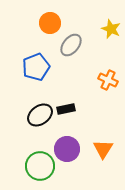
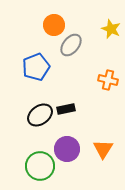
orange circle: moved 4 px right, 2 px down
orange cross: rotated 12 degrees counterclockwise
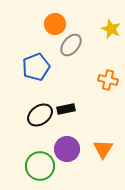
orange circle: moved 1 px right, 1 px up
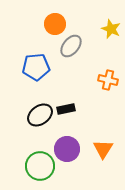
gray ellipse: moved 1 px down
blue pentagon: rotated 16 degrees clockwise
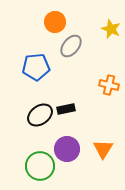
orange circle: moved 2 px up
orange cross: moved 1 px right, 5 px down
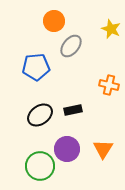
orange circle: moved 1 px left, 1 px up
black rectangle: moved 7 px right, 1 px down
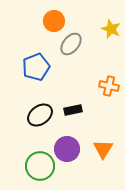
gray ellipse: moved 2 px up
blue pentagon: rotated 16 degrees counterclockwise
orange cross: moved 1 px down
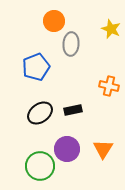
gray ellipse: rotated 35 degrees counterclockwise
black ellipse: moved 2 px up
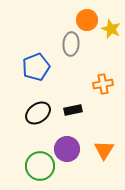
orange circle: moved 33 px right, 1 px up
orange cross: moved 6 px left, 2 px up; rotated 24 degrees counterclockwise
black ellipse: moved 2 px left
orange triangle: moved 1 px right, 1 px down
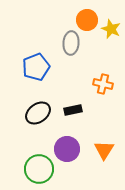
gray ellipse: moved 1 px up
orange cross: rotated 24 degrees clockwise
green circle: moved 1 px left, 3 px down
